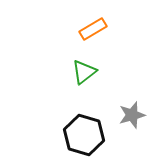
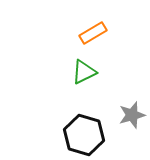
orange rectangle: moved 4 px down
green triangle: rotated 12 degrees clockwise
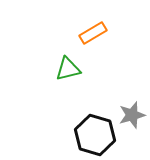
green triangle: moved 16 px left, 3 px up; rotated 12 degrees clockwise
black hexagon: moved 11 px right
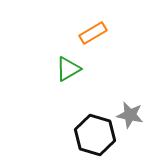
green triangle: rotated 16 degrees counterclockwise
gray star: moved 2 px left; rotated 28 degrees clockwise
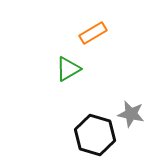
gray star: moved 1 px right, 1 px up
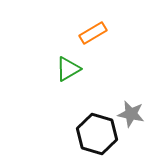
black hexagon: moved 2 px right, 1 px up
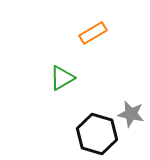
green triangle: moved 6 px left, 9 px down
